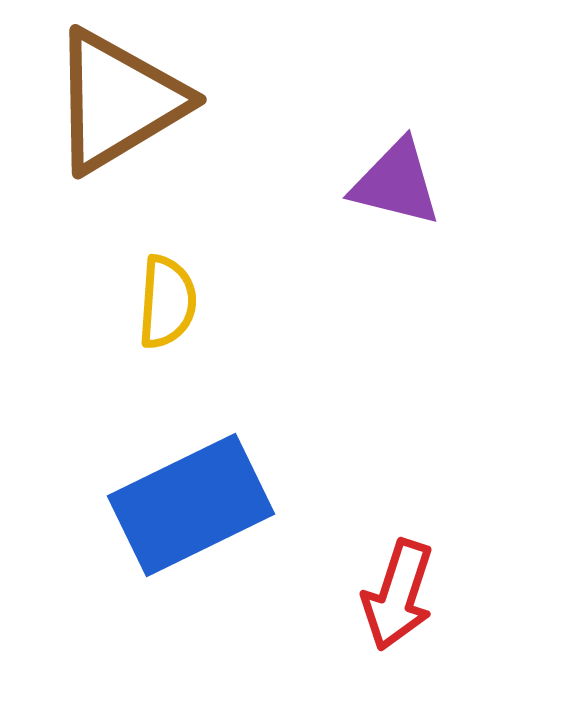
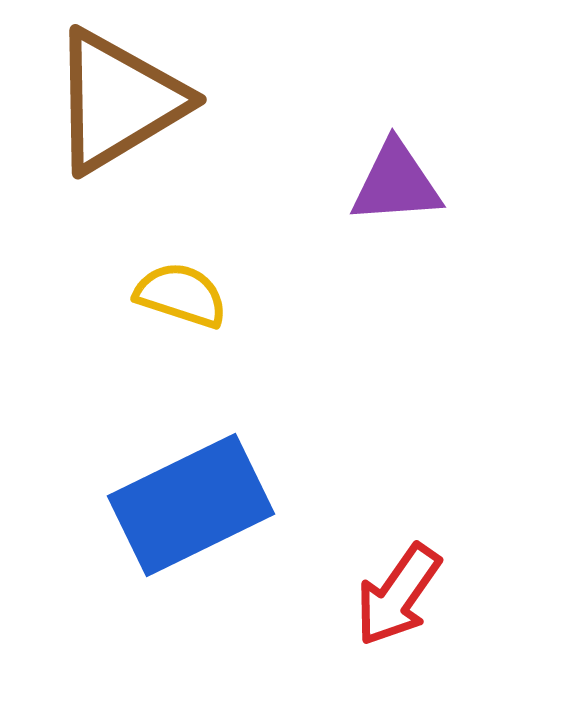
purple triangle: rotated 18 degrees counterclockwise
yellow semicircle: moved 14 px right, 7 px up; rotated 76 degrees counterclockwise
red arrow: rotated 17 degrees clockwise
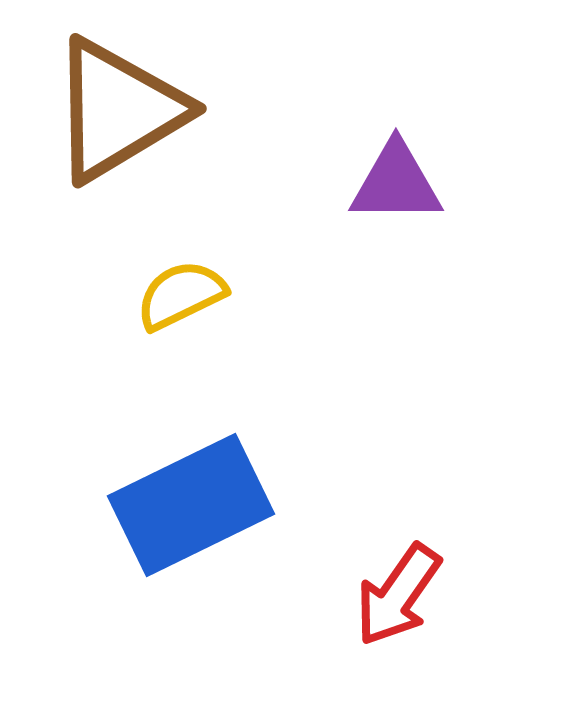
brown triangle: moved 9 px down
purple triangle: rotated 4 degrees clockwise
yellow semicircle: rotated 44 degrees counterclockwise
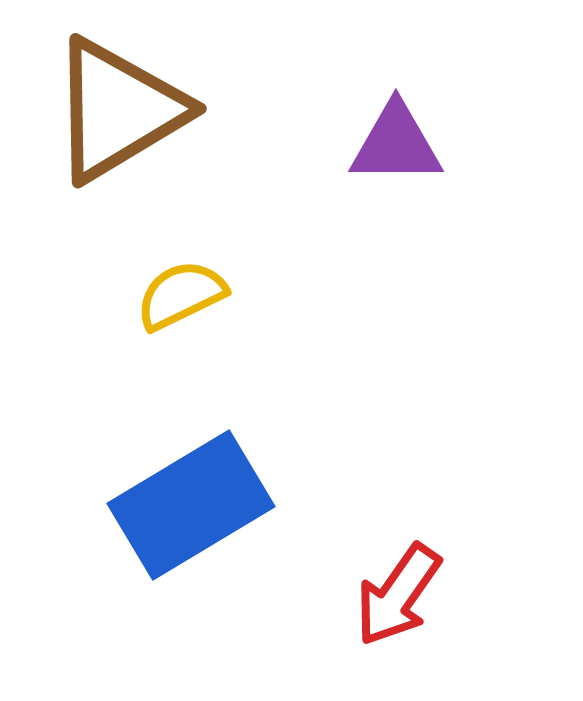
purple triangle: moved 39 px up
blue rectangle: rotated 5 degrees counterclockwise
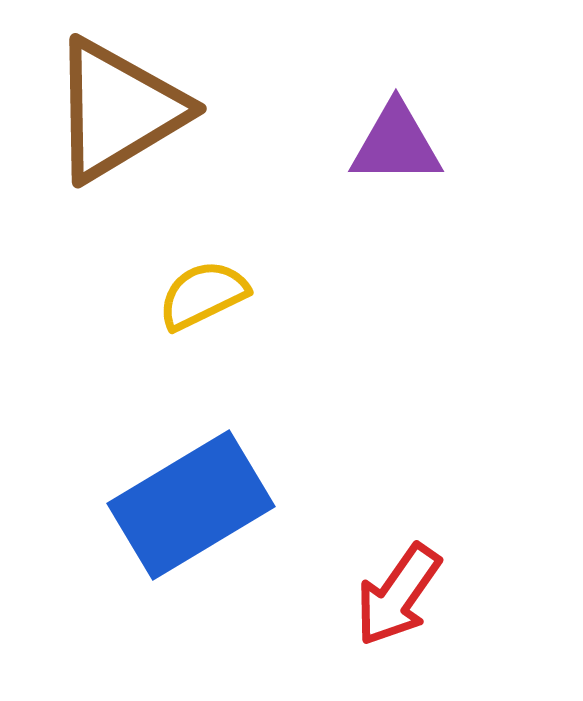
yellow semicircle: moved 22 px right
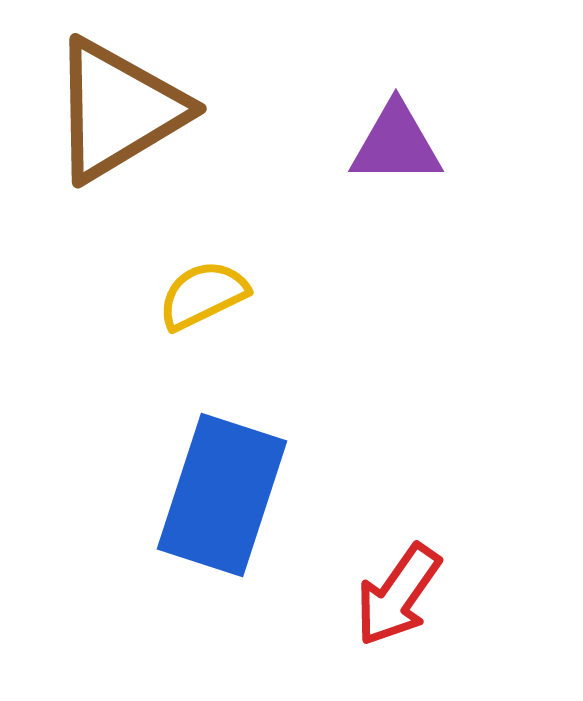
blue rectangle: moved 31 px right, 10 px up; rotated 41 degrees counterclockwise
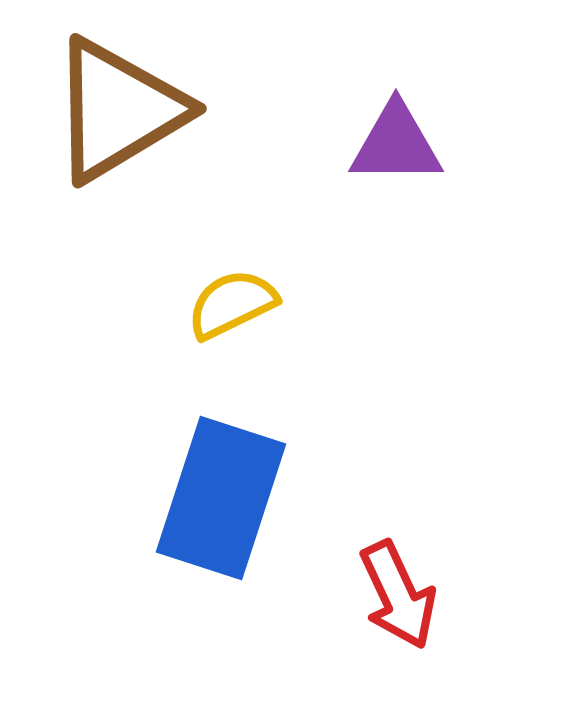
yellow semicircle: moved 29 px right, 9 px down
blue rectangle: moved 1 px left, 3 px down
red arrow: rotated 60 degrees counterclockwise
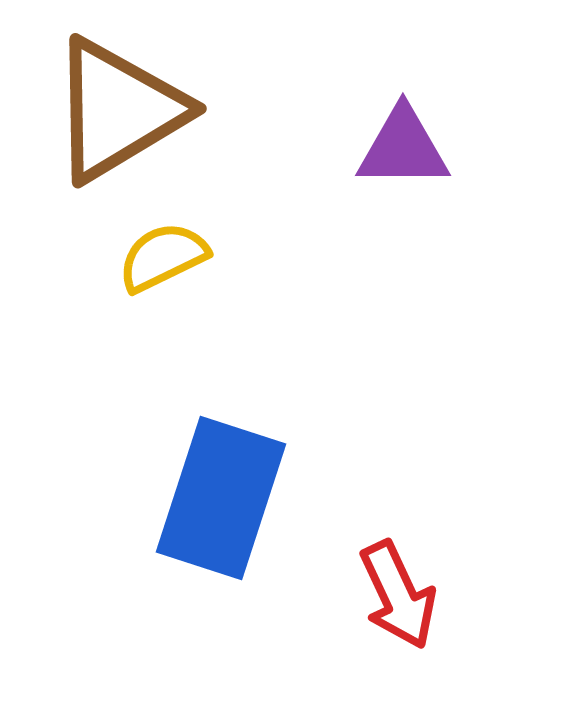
purple triangle: moved 7 px right, 4 px down
yellow semicircle: moved 69 px left, 47 px up
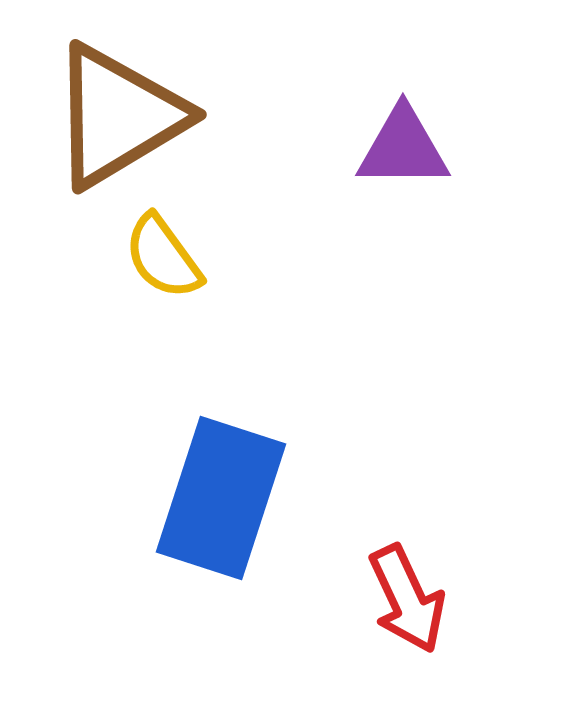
brown triangle: moved 6 px down
yellow semicircle: rotated 100 degrees counterclockwise
red arrow: moved 9 px right, 4 px down
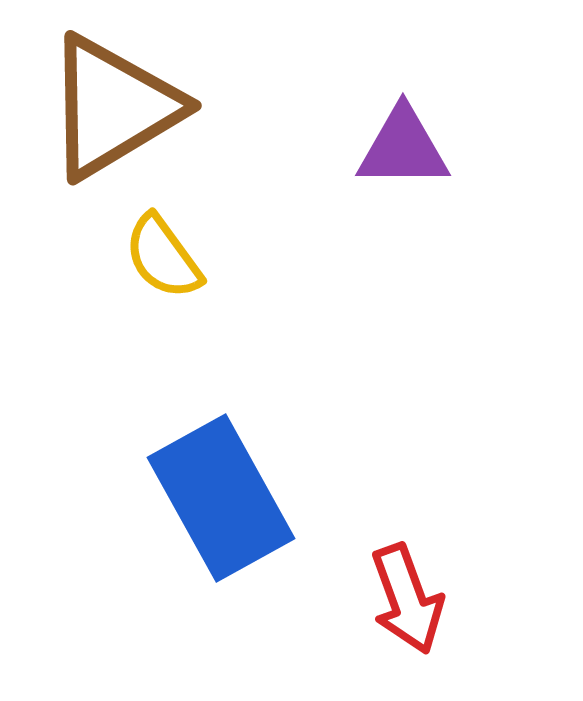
brown triangle: moved 5 px left, 9 px up
blue rectangle: rotated 47 degrees counterclockwise
red arrow: rotated 5 degrees clockwise
